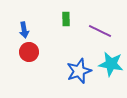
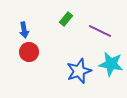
green rectangle: rotated 40 degrees clockwise
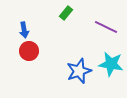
green rectangle: moved 6 px up
purple line: moved 6 px right, 4 px up
red circle: moved 1 px up
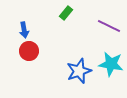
purple line: moved 3 px right, 1 px up
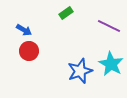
green rectangle: rotated 16 degrees clockwise
blue arrow: rotated 49 degrees counterclockwise
cyan star: rotated 20 degrees clockwise
blue star: moved 1 px right
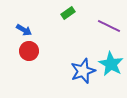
green rectangle: moved 2 px right
blue star: moved 3 px right
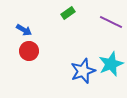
purple line: moved 2 px right, 4 px up
cyan star: rotated 20 degrees clockwise
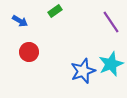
green rectangle: moved 13 px left, 2 px up
purple line: rotated 30 degrees clockwise
blue arrow: moved 4 px left, 9 px up
red circle: moved 1 px down
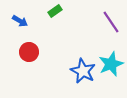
blue star: rotated 25 degrees counterclockwise
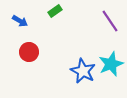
purple line: moved 1 px left, 1 px up
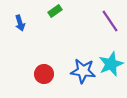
blue arrow: moved 2 px down; rotated 42 degrees clockwise
red circle: moved 15 px right, 22 px down
blue star: rotated 20 degrees counterclockwise
